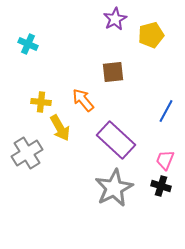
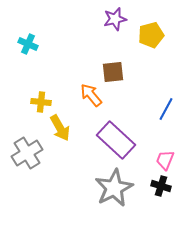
purple star: rotated 15 degrees clockwise
orange arrow: moved 8 px right, 5 px up
blue line: moved 2 px up
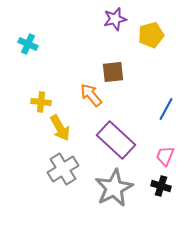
gray cross: moved 36 px right, 16 px down
pink trapezoid: moved 4 px up
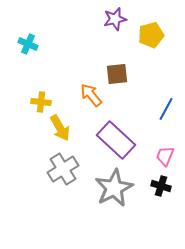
brown square: moved 4 px right, 2 px down
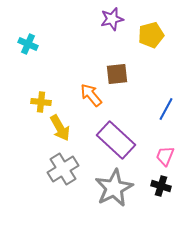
purple star: moved 3 px left
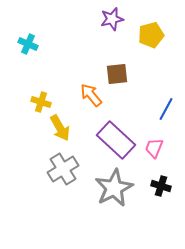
yellow cross: rotated 12 degrees clockwise
pink trapezoid: moved 11 px left, 8 px up
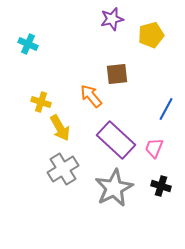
orange arrow: moved 1 px down
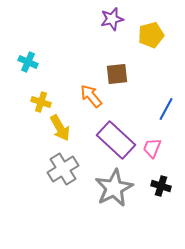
cyan cross: moved 18 px down
pink trapezoid: moved 2 px left
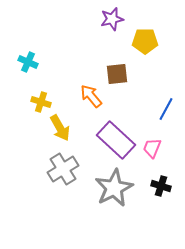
yellow pentagon: moved 6 px left, 6 px down; rotated 15 degrees clockwise
